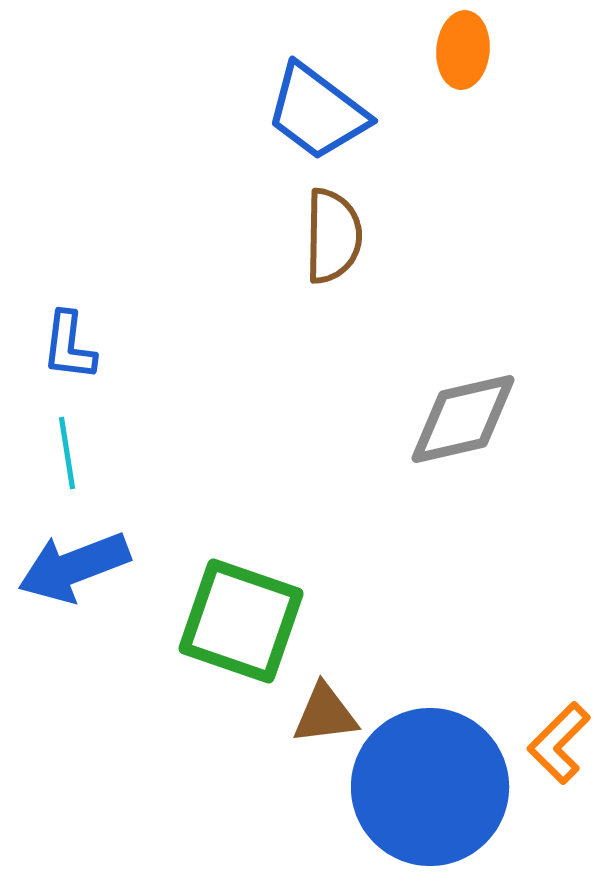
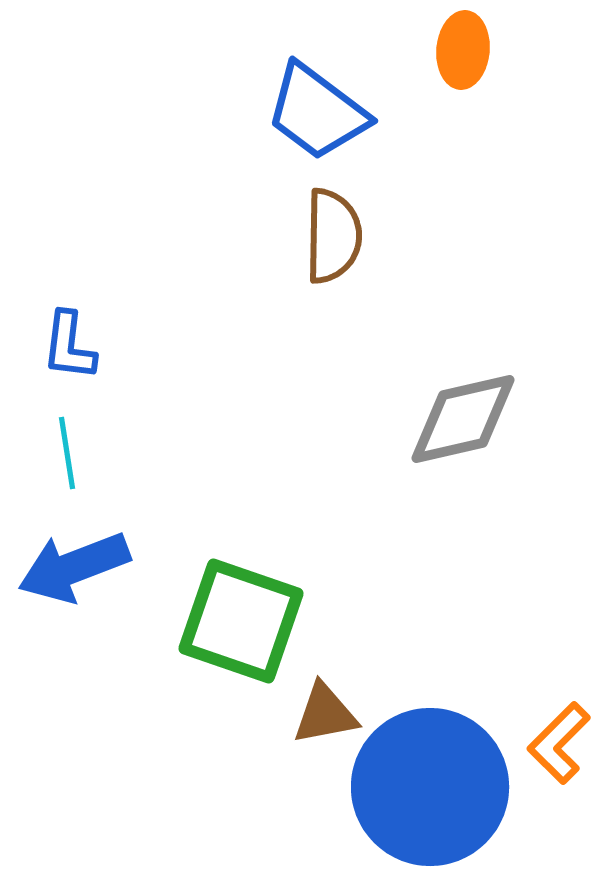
brown triangle: rotated 4 degrees counterclockwise
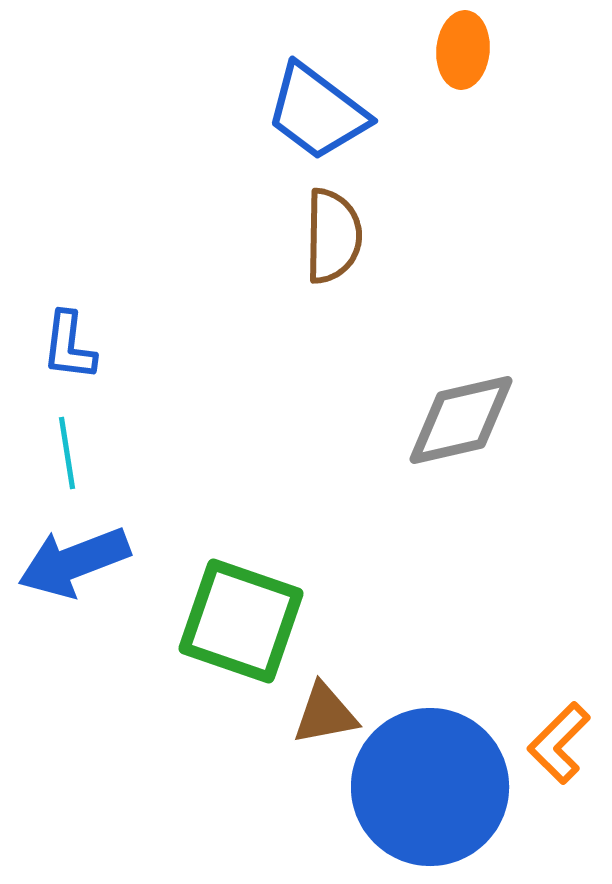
gray diamond: moved 2 px left, 1 px down
blue arrow: moved 5 px up
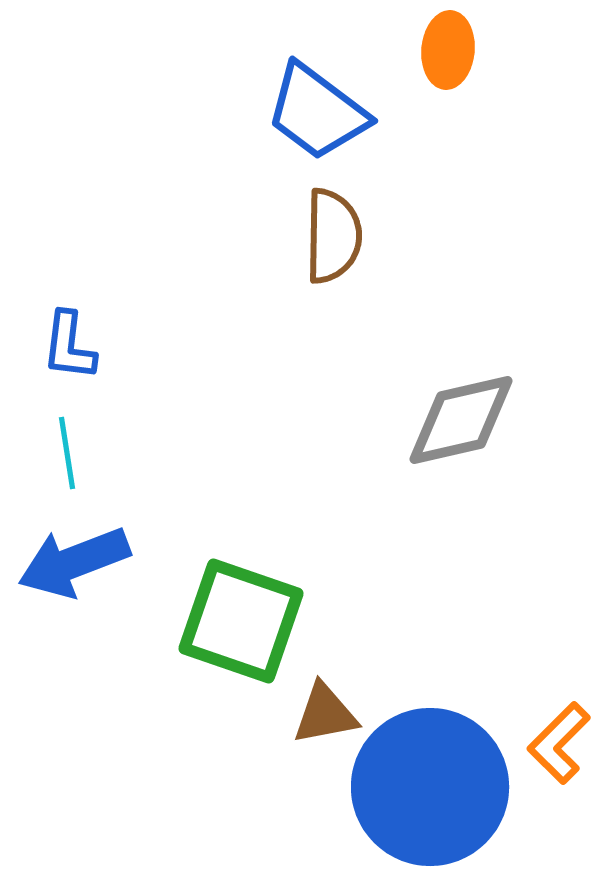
orange ellipse: moved 15 px left
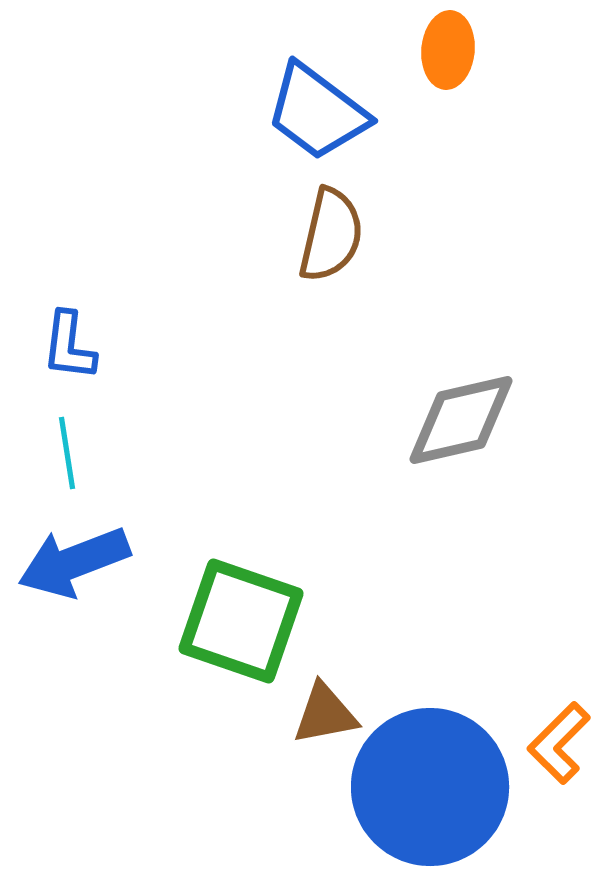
brown semicircle: moved 2 px left, 1 px up; rotated 12 degrees clockwise
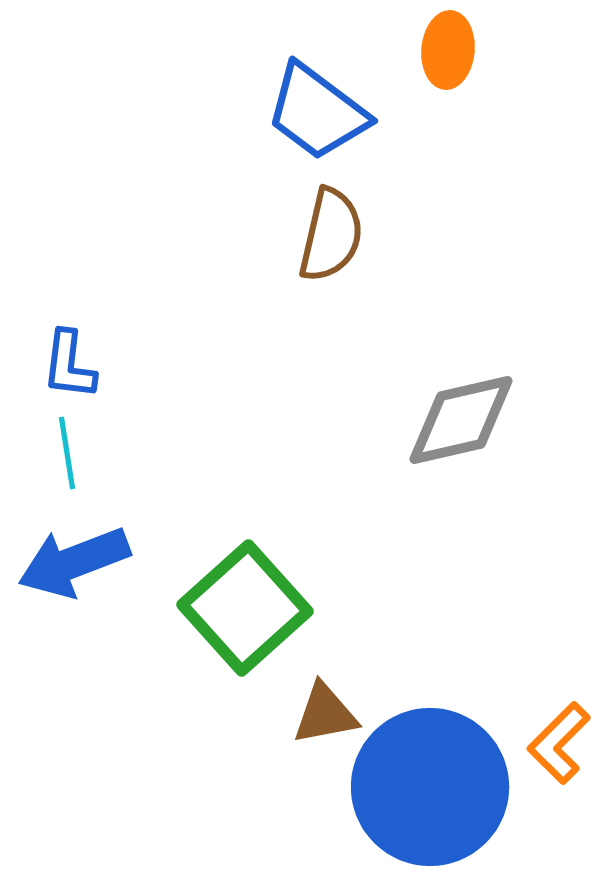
blue L-shape: moved 19 px down
green square: moved 4 px right, 13 px up; rotated 29 degrees clockwise
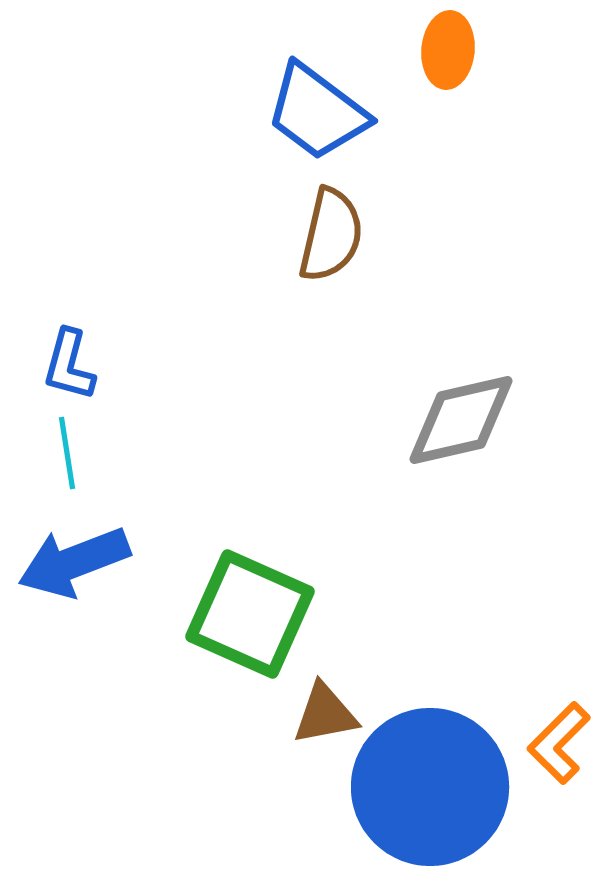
blue L-shape: rotated 8 degrees clockwise
green square: moved 5 px right, 6 px down; rotated 24 degrees counterclockwise
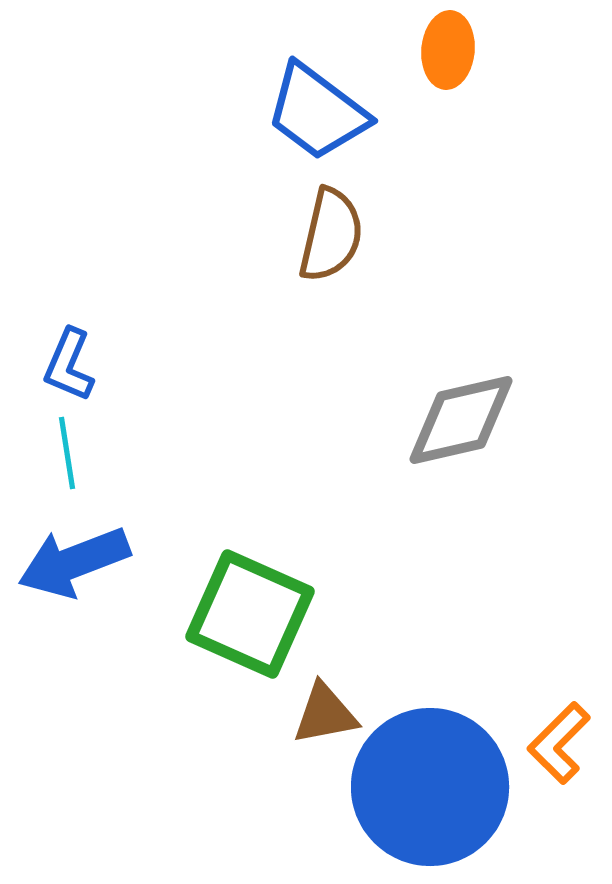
blue L-shape: rotated 8 degrees clockwise
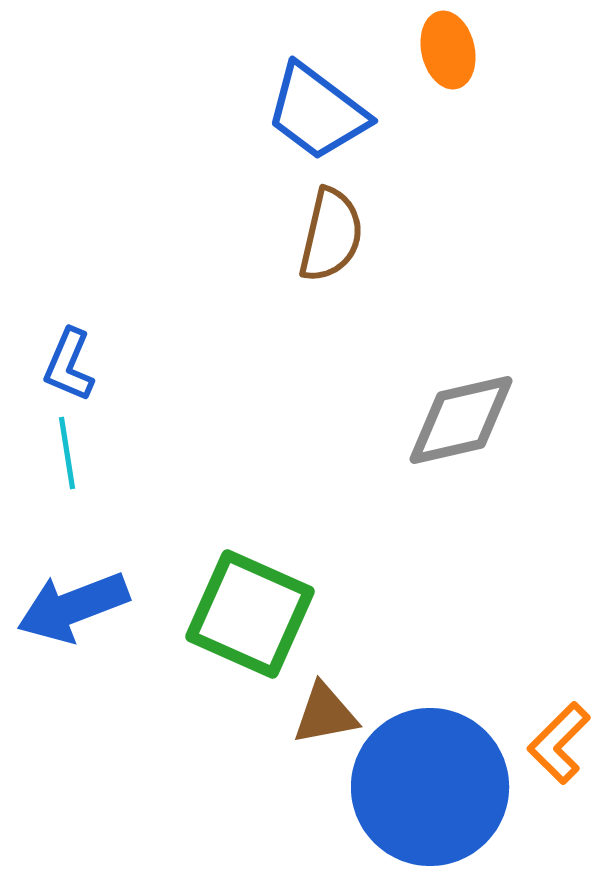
orange ellipse: rotated 18 degrees counterclockwise
blue arrow: moved 1 px left, 45 px down
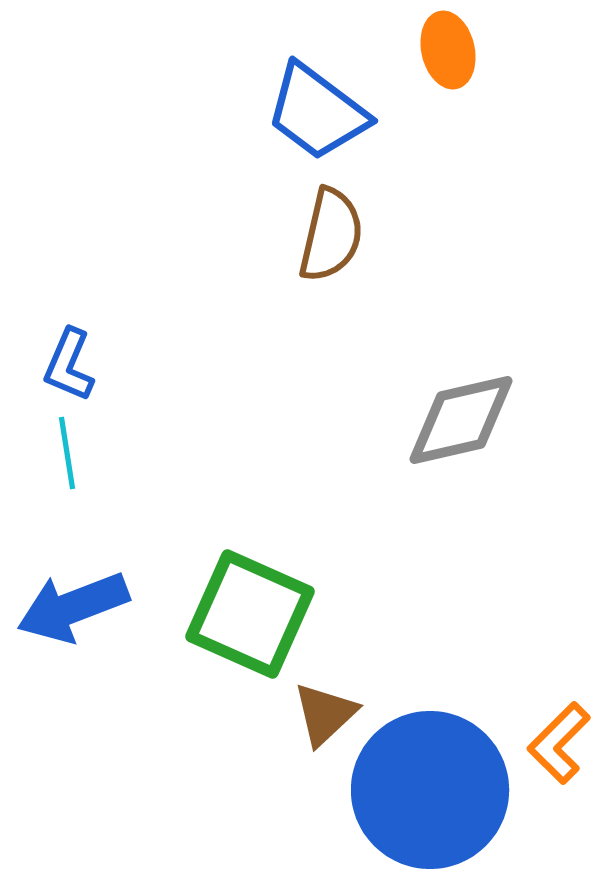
brown triangle: rotated 32 degrees counterclockwise
blue circle: moved 3 px down
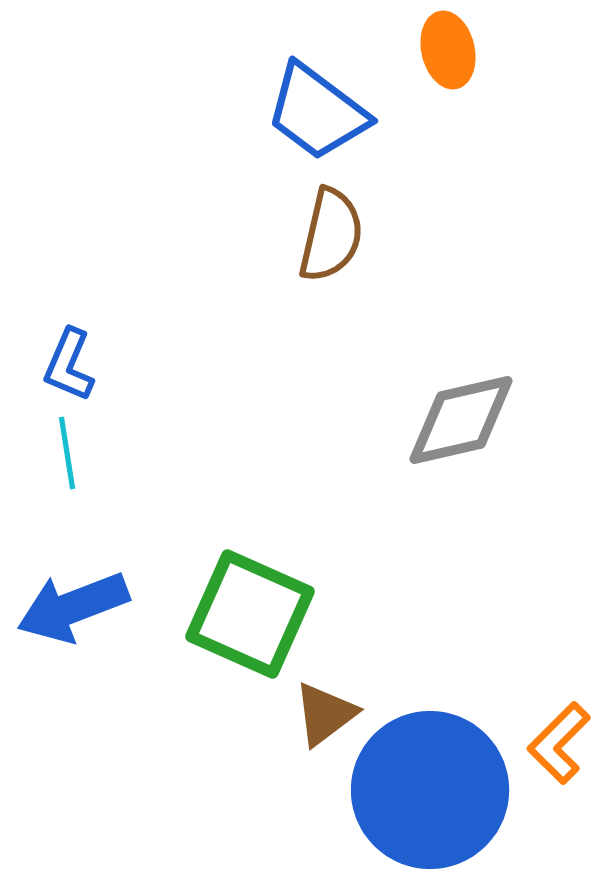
brown triangle: rotated 6 degrees clockwise
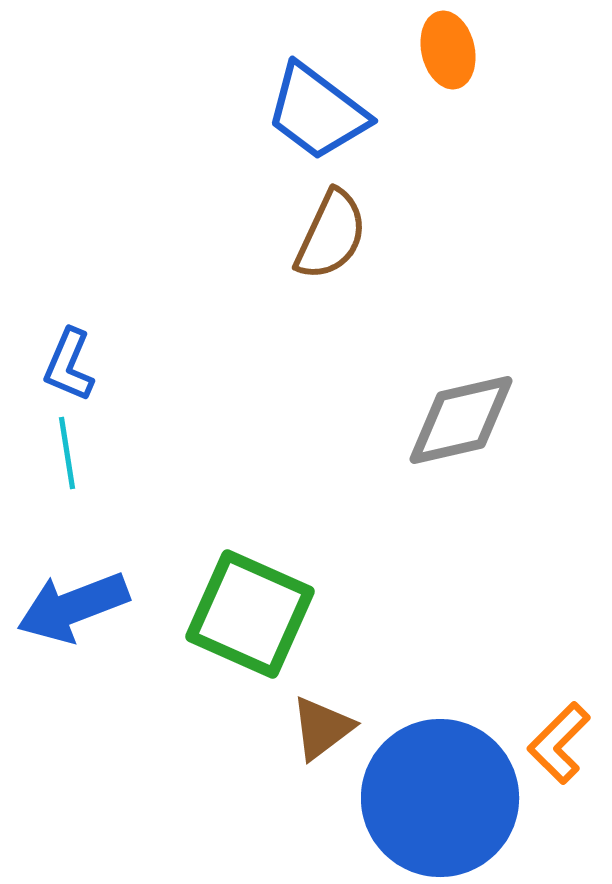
brown semicircle: rotated 12 degrees clockwise
brown triangle: moved 3 px left, 14 px down
blue circle: moved 10 px right, 8 px down
